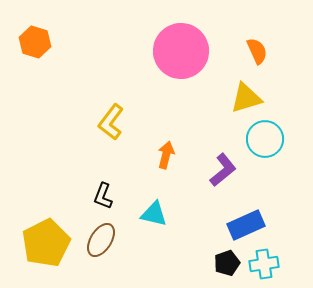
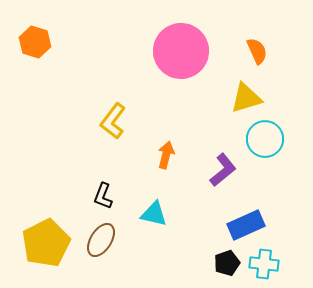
yellow L-shape: moved 2 px right, 1 px up
cyan cross: rotated 16 degrees clockwise
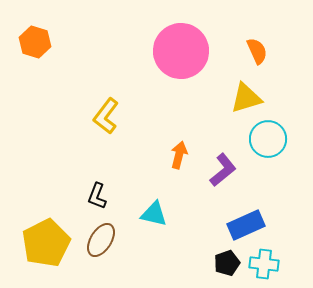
yellow L-shape: moved 7 px left, 5 px up
cyan circle: moved 3 px right
orange arrow: moved 13 px right
black L-shape: moved 6 px left
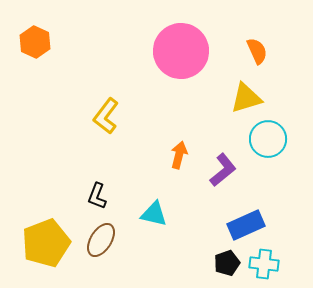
orange hexagon: rotated 8 degrees clockwise
yellow pentagon: rotated 6 degrees clockwise
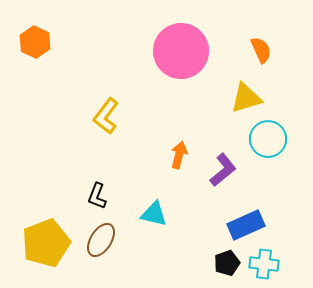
orange semicircle: moved 4 px right, 1 px up
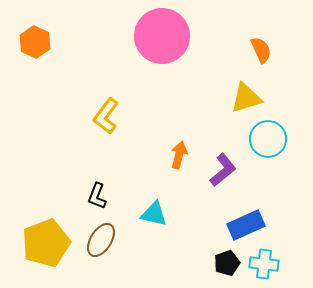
pink circle: moved 19 px left, 15 px up
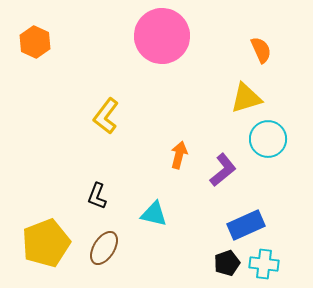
brown ellipse: moved 3 px right, 8 px down
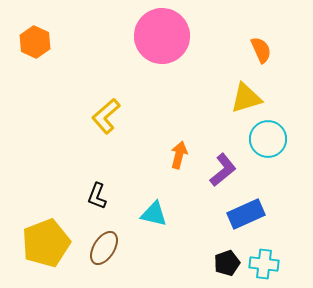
yellow L-shape: rotated 12 degrees clockwise
blue rectangle: moved 11 px up
